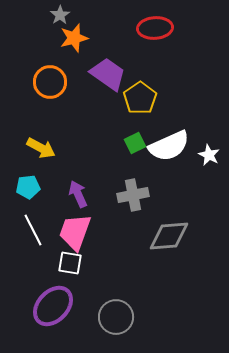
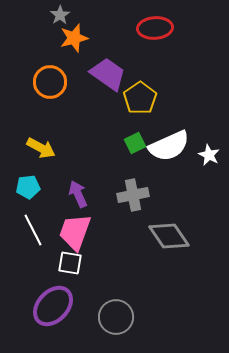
gray diamond: rotated 60 degrees clockwise
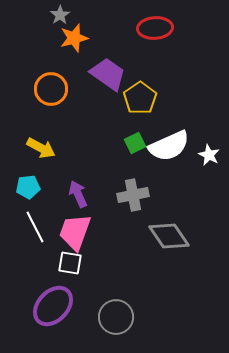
orange circle: moved 1 px right, 7 px down
white line: moved 2 px right, 3 px up
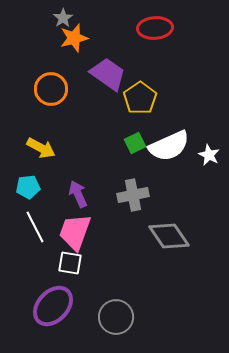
gray star: moved 3 px right, 3 px down
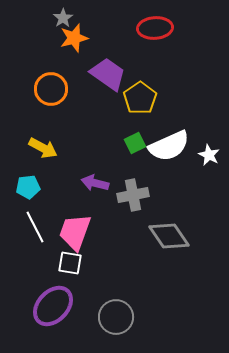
yellow arrow: moved 2 px right
purple arrow: moved 17 px right, 11 px up; rotated 52 degrees counterclockwise
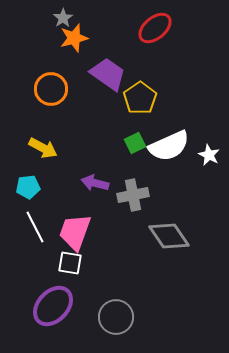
red ellipse: rotated 36 degrees counterclockwise
